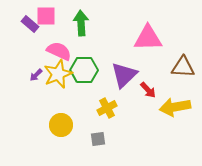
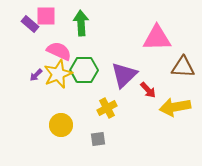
pink triangle: moved 9 px right
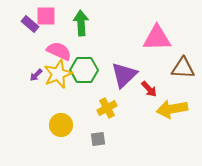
brown triangle: moved 1 px down
red arrow: moved 1 px right, 1 px up
yellow arrow: moved 3 px left, 2 px down
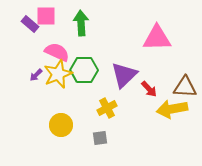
pink semicircle: moved 2 px left, 1 px down
brown triangle: moved 2 px right, 19 px down
gray square: moved 2 px right, 1 px up
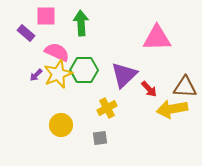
purple rectangle: moved 4 px left, 9 px down
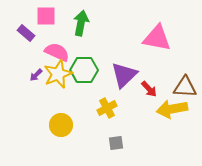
green arrow: rotated 15 degrees clockwise
pink triangle: rotated 12 degrees clockwise
gray square: moved 16 px right, 5 px down
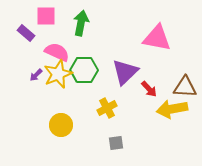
purple triangle: moved 1 px right, 3 px up
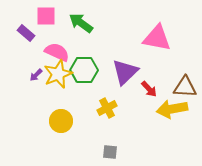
green arrow: rotated 65 degrees counterclockwise
yellow circle: moved 4 px up
gray square: moved 6 px left, 9 px down; rotated 14 degrees clockwise
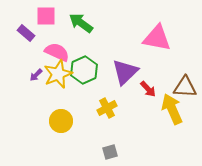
green hexagon: rotated 24 degrees counterclockwise
red arrow: moved 1 px left
yellow arrow: rotated 76 degrees clockwise
gray square: rotated 21 degrees counterclockwise
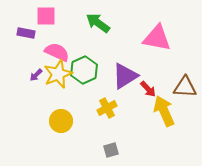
green arrow: moved 17 px right
purple rectangle: rotated 30 degrees counterclockwise
purple triangle: moved 4 px down; rotated 12 degrees clockwise
yellow arrow: moved 8 px left, 2 px down
gray square: moved 1 px right, 2 px up
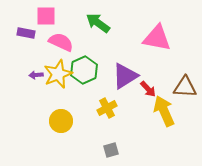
pink semicircle: moved 4 px right, 10 px up
purple arrow: rotated 40 degrees clockwise
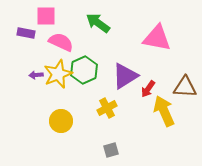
red arrow: rotated 78 degrees clockwise
